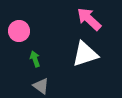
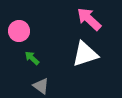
green arrow: moved 3 px left, 1 px up; rotated 28 degrees counterclockwise
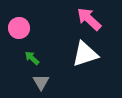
pink circle: moved 3 px up
gray triangle: moved 4 px up; rotated 24 degrees clockwise
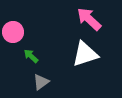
pink circle: moved 6 px left, 4 px down
green arrow: moved 1 px left, 2 px up
gray triangle: rotated 24 degrees clockwise
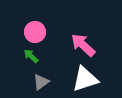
pink arrow: moved 6 px left, 26 px down
pink circle: moved 22 px right
white triangle: moved 25 px down
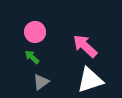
pink arrow: moved 2 px right, 1 px down
green arrow: moved 1 px right, 1 px down
white triangle: moved 5 px right, 1 px down
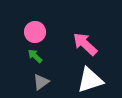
pink arrow: moved 2 px up
green arrow: moved 3 px right, 1 px up
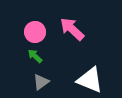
pink arrow: moved 13 px left, 15 px up
white triangle: rotated 40 degrees clockwise
